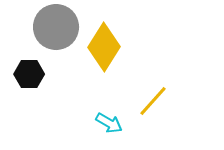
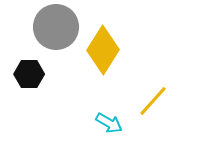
yellow diamond: moved 1 px left, 3 px down
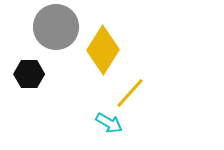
yellow line: moved 23 px left, 8 px up
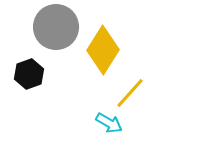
black hexagon: rotated 20 degrees counterclockwise
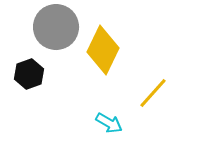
yellow diamond: rotated 6 degrees counterclockwise
yellow line: moved 23 px right
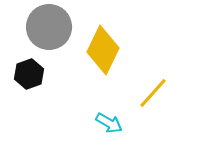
gray circle: moved 7 px left
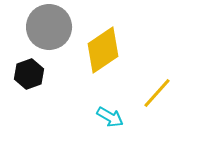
yellow diamond: rotated 30 degrees clockwise
yellow line: moved 4 px right
cyan arrow: moved 1 px right, 6 px up
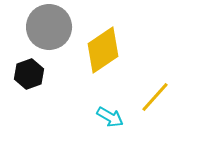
yellow line: moved 2 px left, 4 px down
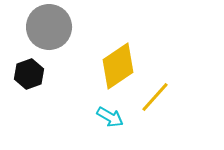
yellow diamond: moved 15 px right, 16 px down
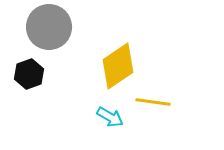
yellow line: moved 2 px left, 5 px down; rotated 56 degrees clockwise
